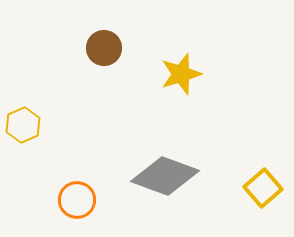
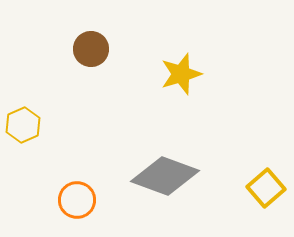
brown circle: moved 13 px left, 1 px down
yellow square: moved 3 px right
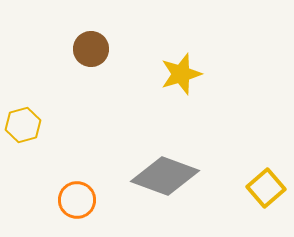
yellow hexagon: rotated 8 degrees clockwise
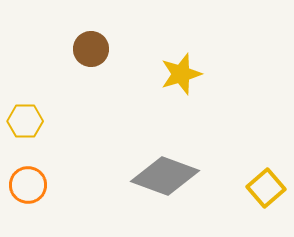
yellow hexagon: moved 2 px right, 4 px up; rotated 16 degrees clockwise
orange circle: moved 49 px left, 15 px up
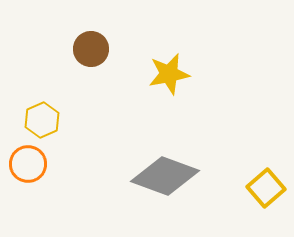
yellow star: moved 12 px left; rotated 6 degrees clockwise
yellow hexagon: moved 17 px right, 1 px up; rotated 24 degrees counterclockwise
orange circle: moved 21 px up
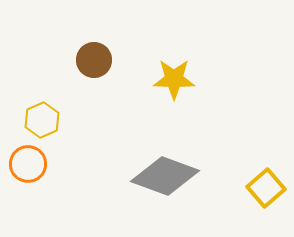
brown circle: moved 3 px right, 11 px down
yellow star: moved 5 px right, 5 px down; rotated 12 degrees clockwise
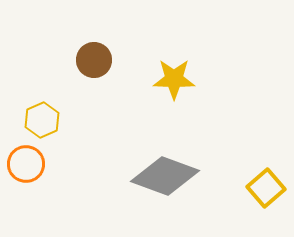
orange circle: moved 2 px left
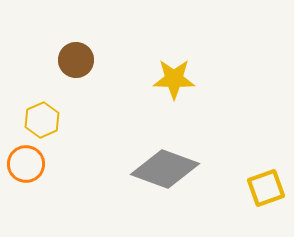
brown circle: moved 18 px left
gray diamond: moved 7 px up
yellow square: rotated 21 degrees clockwise
